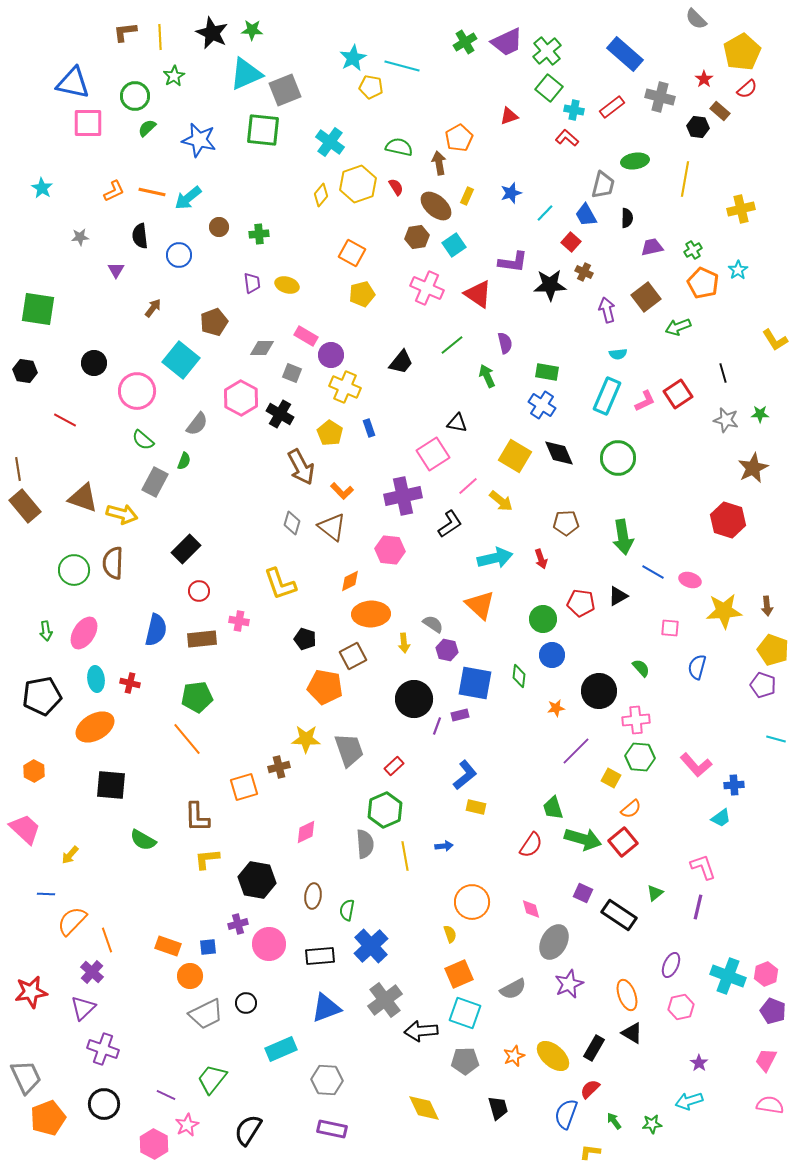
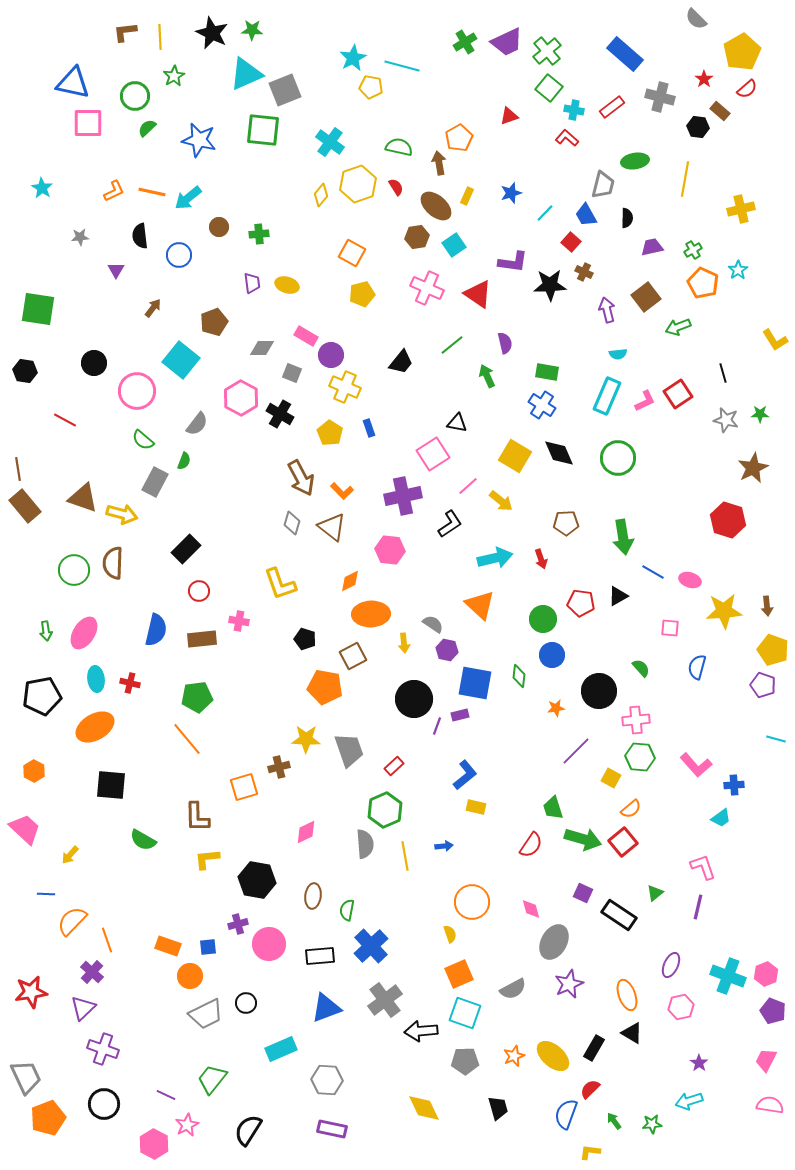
brown arrow at (301, 467): moved 11 px down
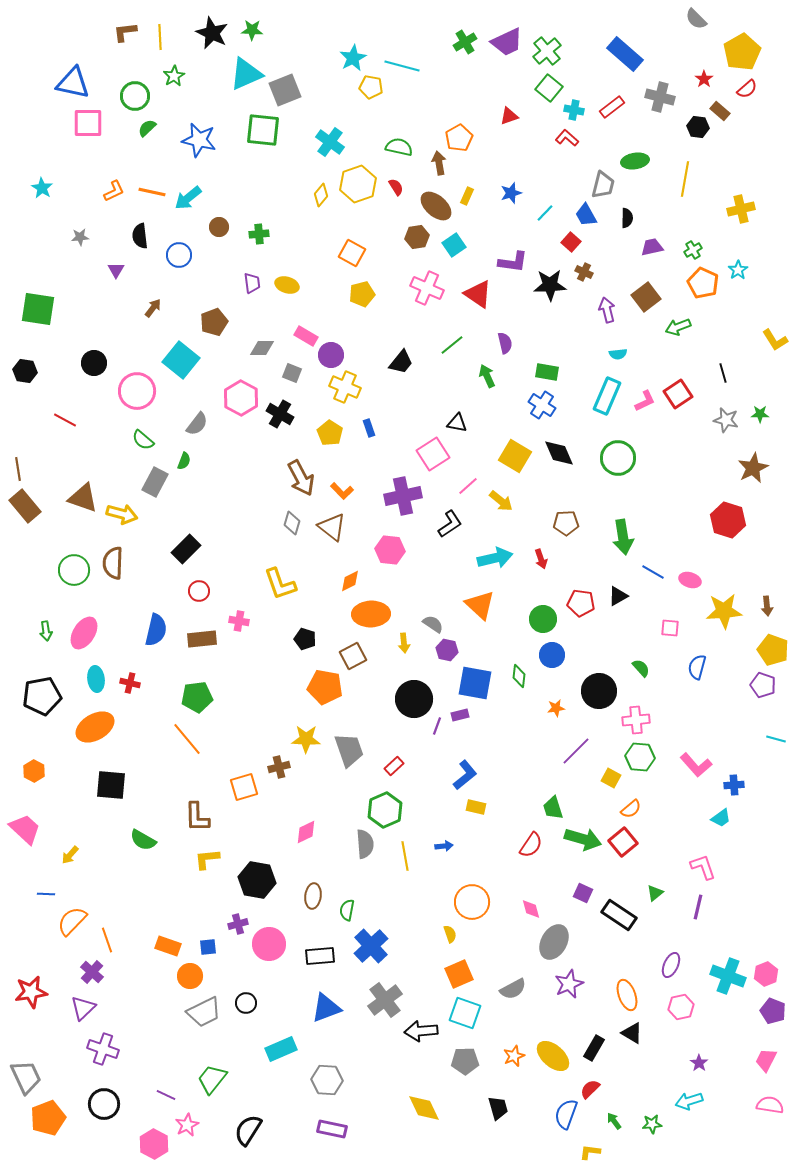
gray trapezoid at (206, 1014): moved 2 px left, 2 px up
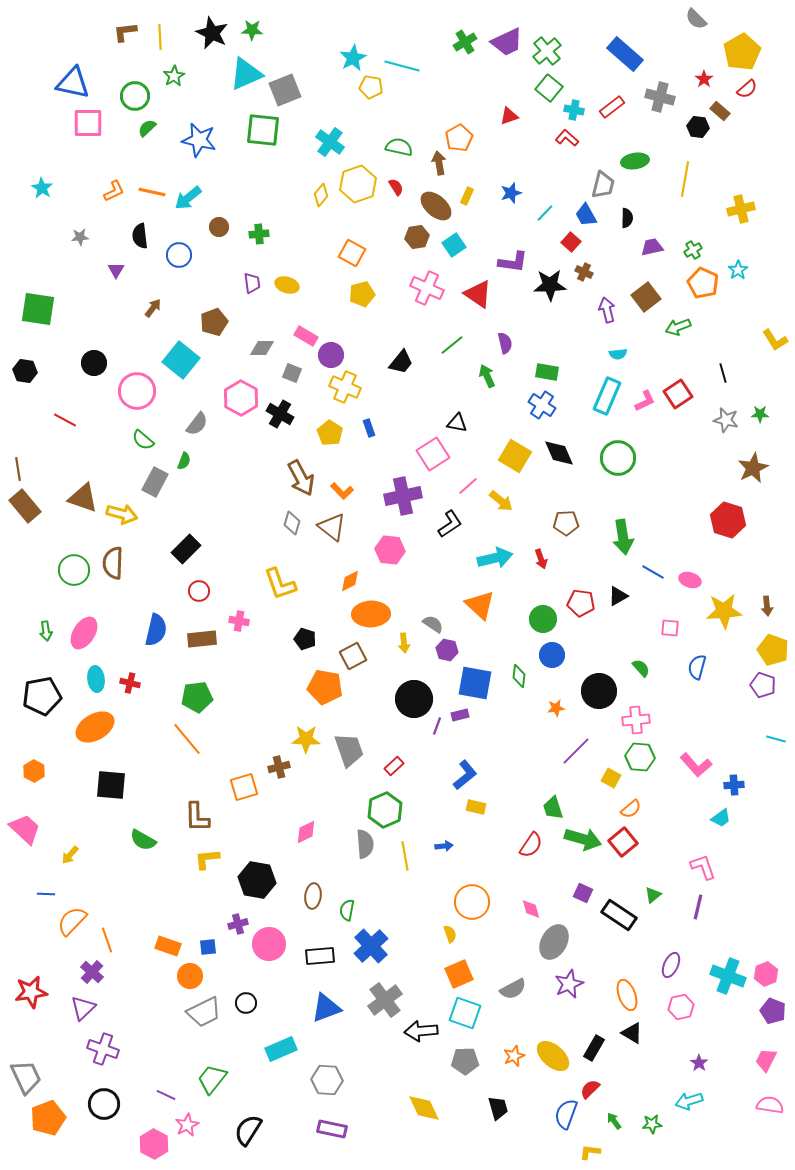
green triangle at (655, 893): moved 2 px left, 2 px down
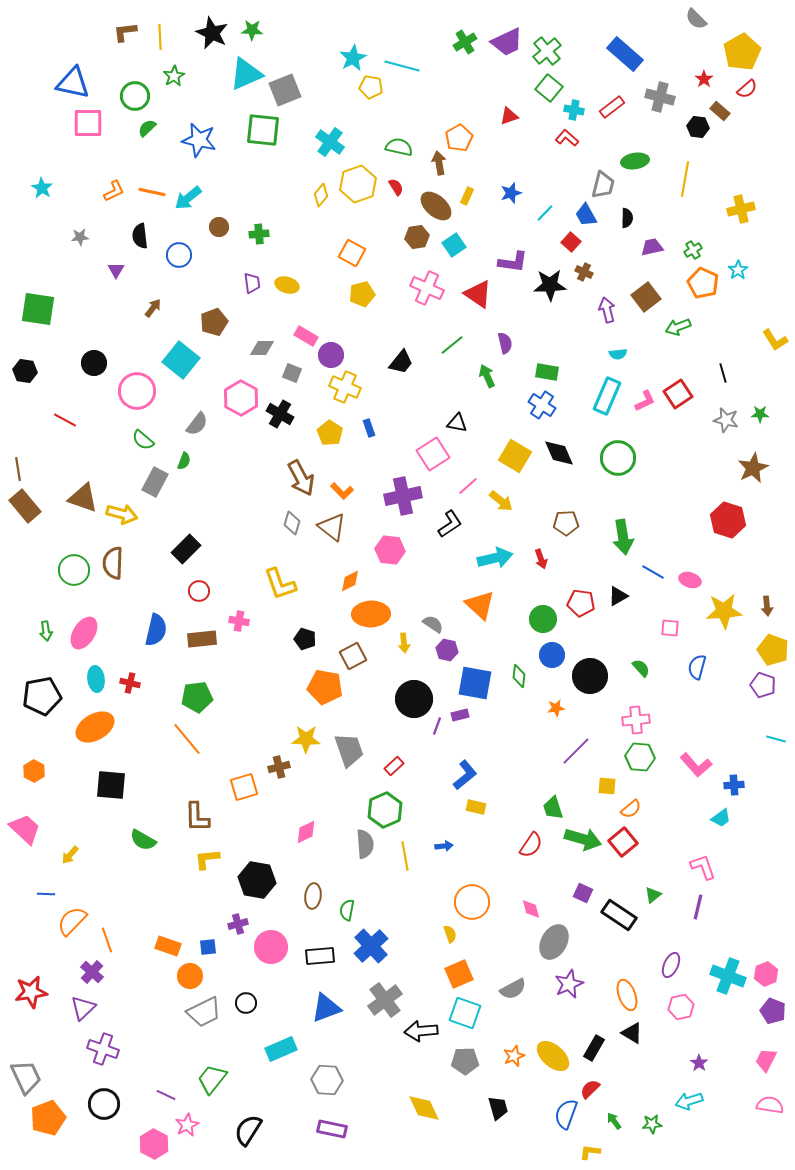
black circle at (599, 691): moved 9 px left, 15 px up
yellow square at (611, 778): moved 4 px left, 8 px down; rotated 24 degrees counterclockwise
pink circle at (269, 944): moved 2 px right, 3 px down
